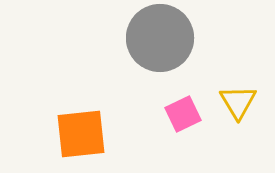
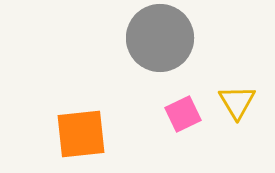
yellow triangle: moved 1 px left
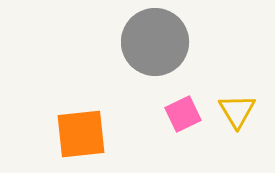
gray circle: moved 5 px left, 4 px down
yellow triangle: moved 9 px down
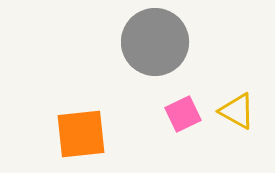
yellow triangle: rotated 30 degrees counterclockwise
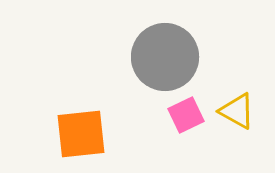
gray circle: moved 10 px right, 15 px down
pink square: moved 3 px right, 1 px down
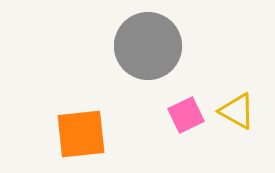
gray circle: moved 17 px left, 11 px up
